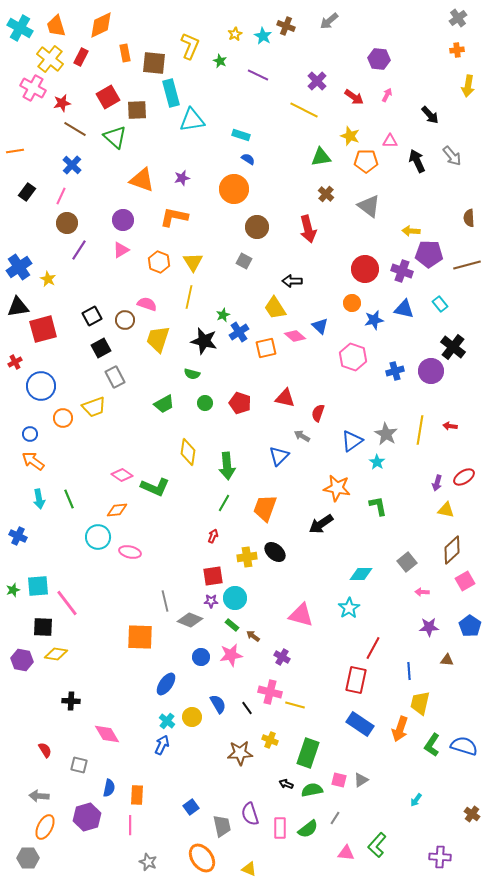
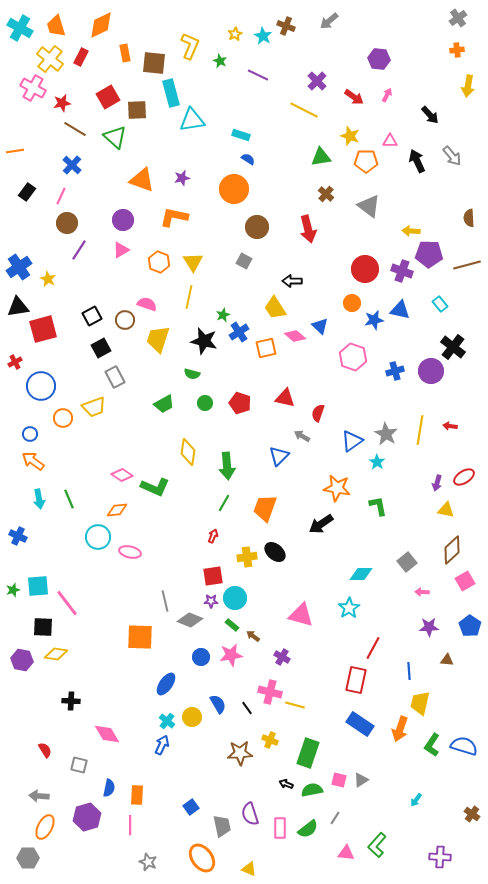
blue triangle at (404, 309): moved 4 px left, 1 px down
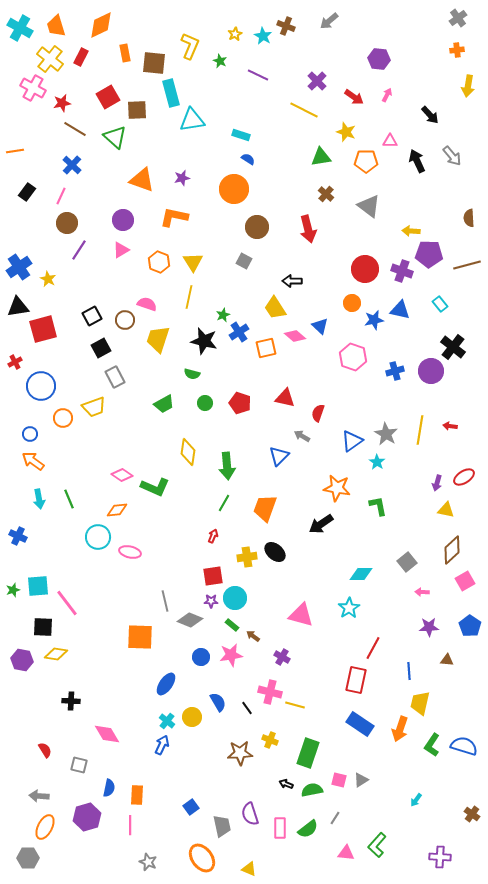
yellow star at (350, 136): moved 4 px left, 4 px up
blue semicircle at (218, 704): moved 2 px up
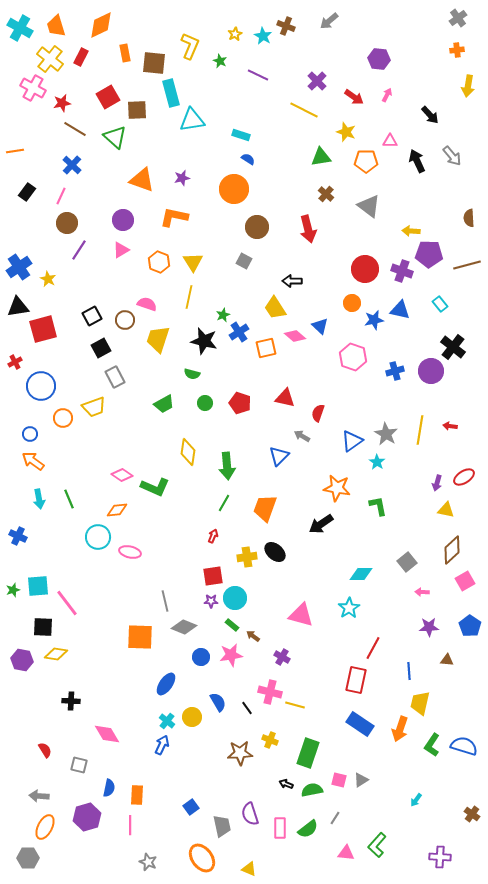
gray diamond at (190, 620): moved 6 px left, 7 px down
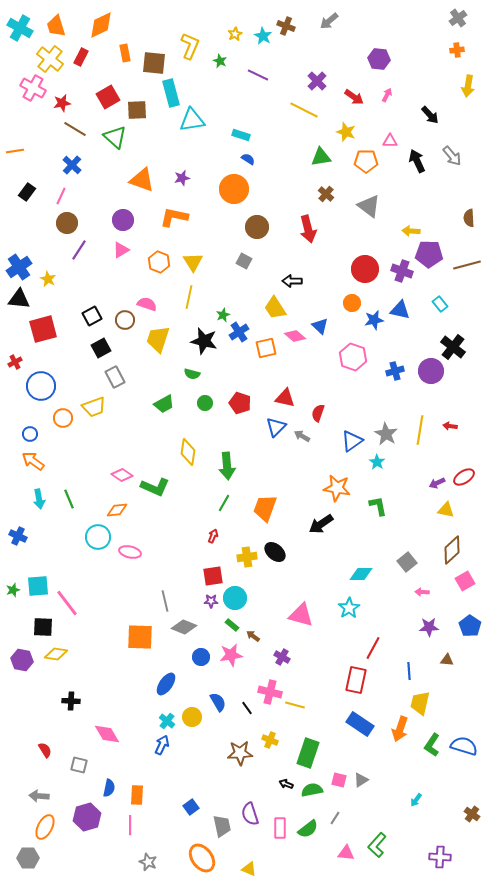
black triangle at (18, 307): moved 1 px right, 8 px up; rotated 15 degrees clockwise
blue triangle at (279, 456): moved 3 px left, 29 px up
purple arrow at (437, 483): rotated 49 degrees clockwise
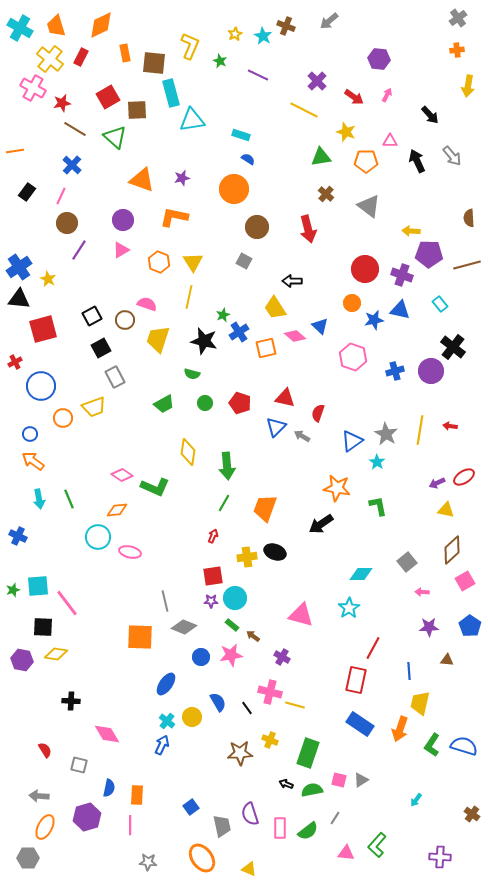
purple cross at (402, 271): moved 4 px down
black ellipse at (275, 552): rotated 20 degrees counterclockwise
green semicircle at (308, 829): moved 2 px down
gray star at (148, 862): rotated 18 degrees counterclockwise
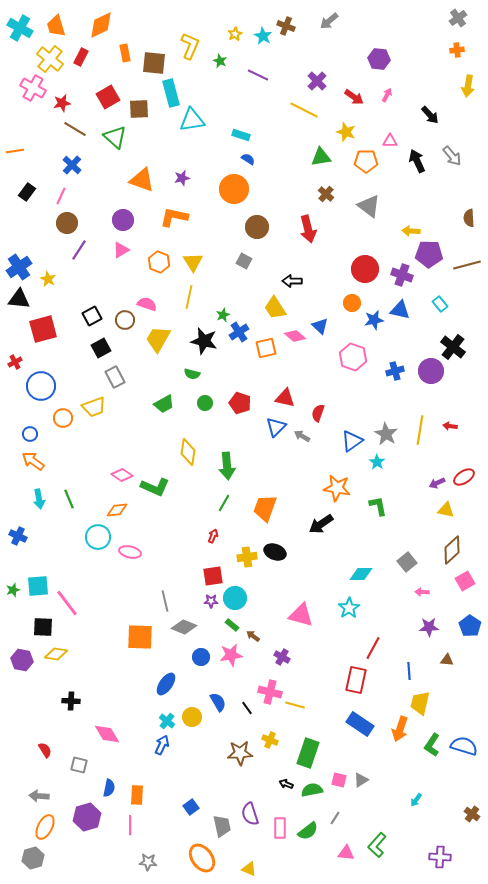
brown square at (137, 110): moved 2 px right, 1 px up
yellow trapezoid at (158, 339): rotated 12 degrees clockwise
gray hexagon at (28, 858): moved 5 px right; rotated 15 degrees counterclockwise
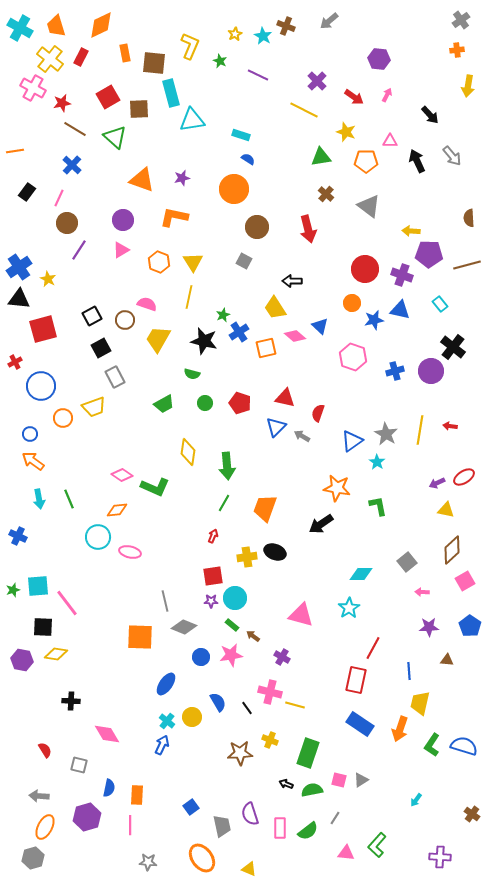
gray cross at (458, 18): moved 3 px right, 2 px down
pink line at (61, 196): moved 2 px left, 2 px down
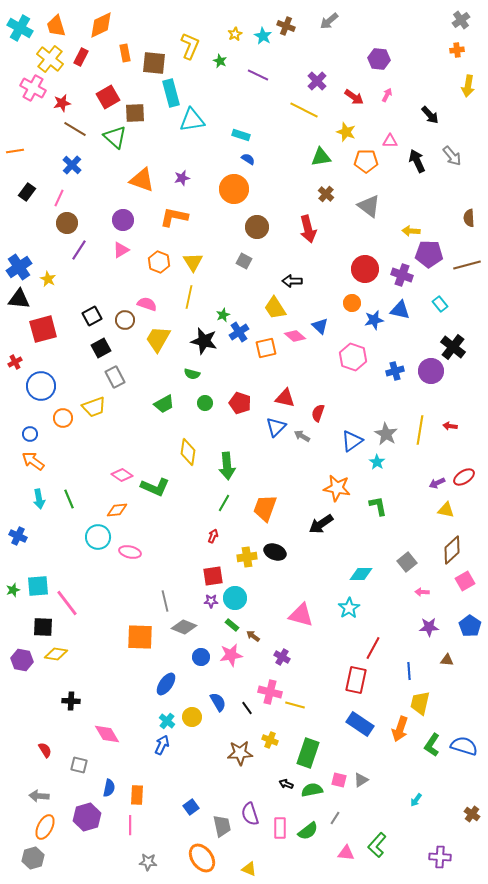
brown square at (139, 109): moved 4 px left, 4 px down
